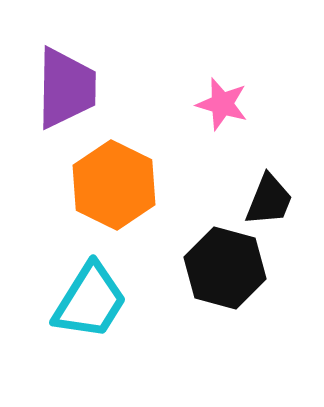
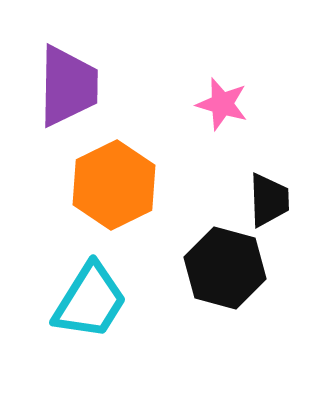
purple trapezoid: moved 2 px right, 2 px up
orange hexagon: rotated 8 degrees clockwise
black trapezoid: rotated 24 degrees counterclockwise
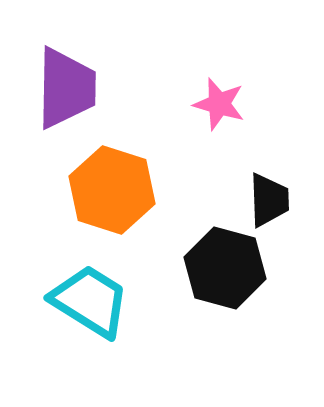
purple trapezoid: moved 2 px left, 2 px down
pink star: moved 3 px left
orange hexagon: moved 2 px left, 5 px down; rotated 16 degrees counterclockwise
cyan trapezoid: rotated 90 degrees counterclockwise
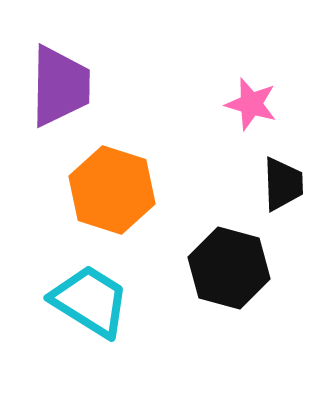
purple trapezoid: moved 6 px left, 2 px up
pink star: moved 32 px right
black trapezoid: moved 14 px right, 16 px up
black hexagon: moved 4 px right
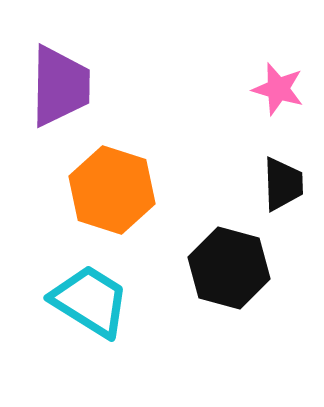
pink star: moved 27 px right, 15 px up
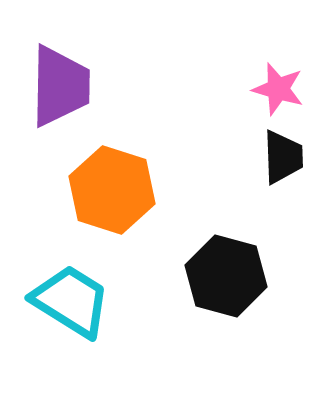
black trapezoid: moved 27 px up
black hexagon: moved 3 px left, 8 px down
cyan trapezoid: moved 19 px left
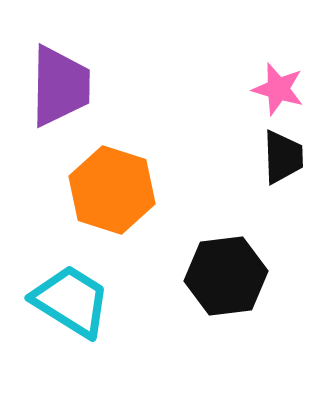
black hexagon: rotated 22 degrees counterclockwise
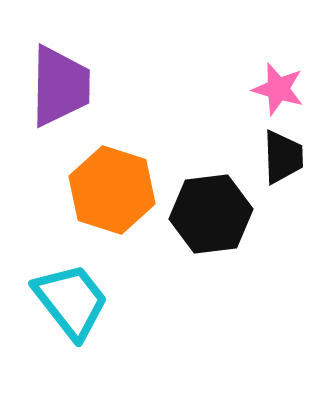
black hexagon: moved 15 px left, 62 px up
cyan trapezoid: rotated 20 degrees clockwise
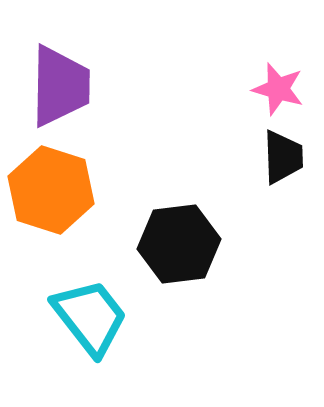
orange hexagon: moved 61 px left
black hexagon: moved 32 px left, 30 px down
cyan trapezoid: moved 19 px right, 16 px down
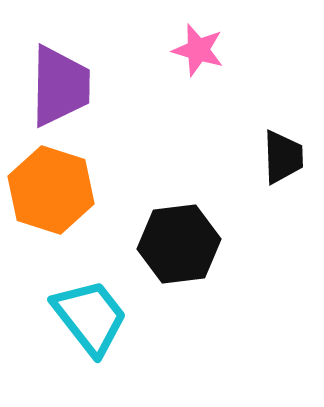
pink star: moved 80 px left, 39 px up
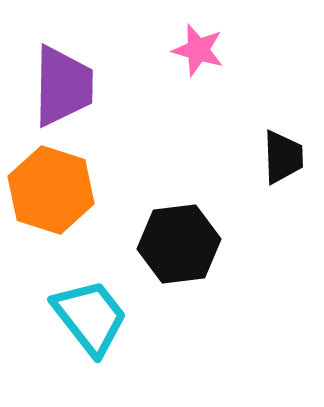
purple trapezoid: moved 3 px right
